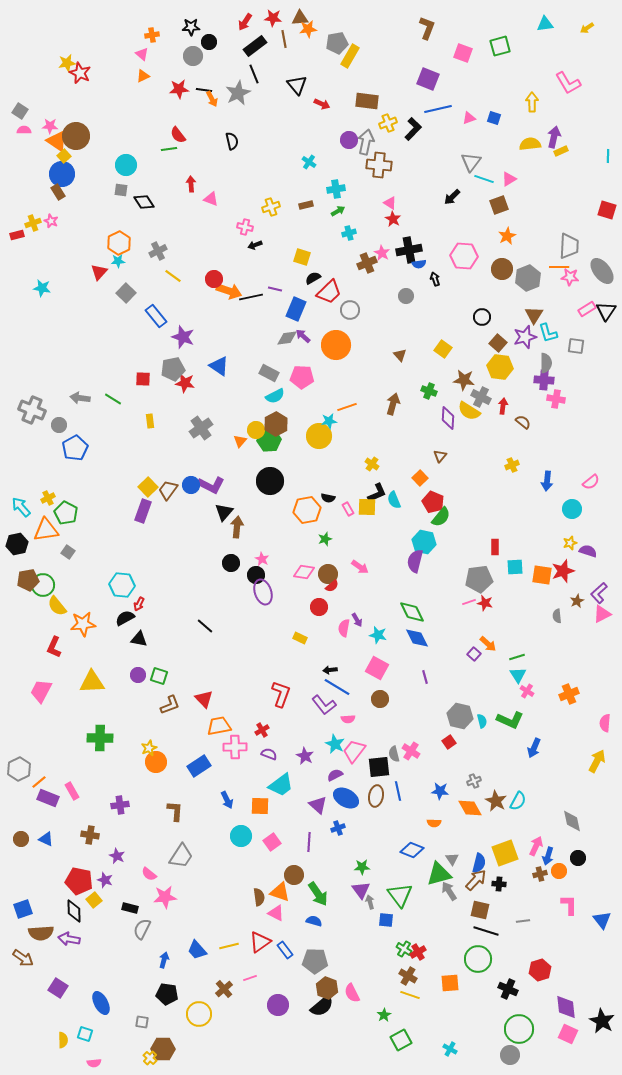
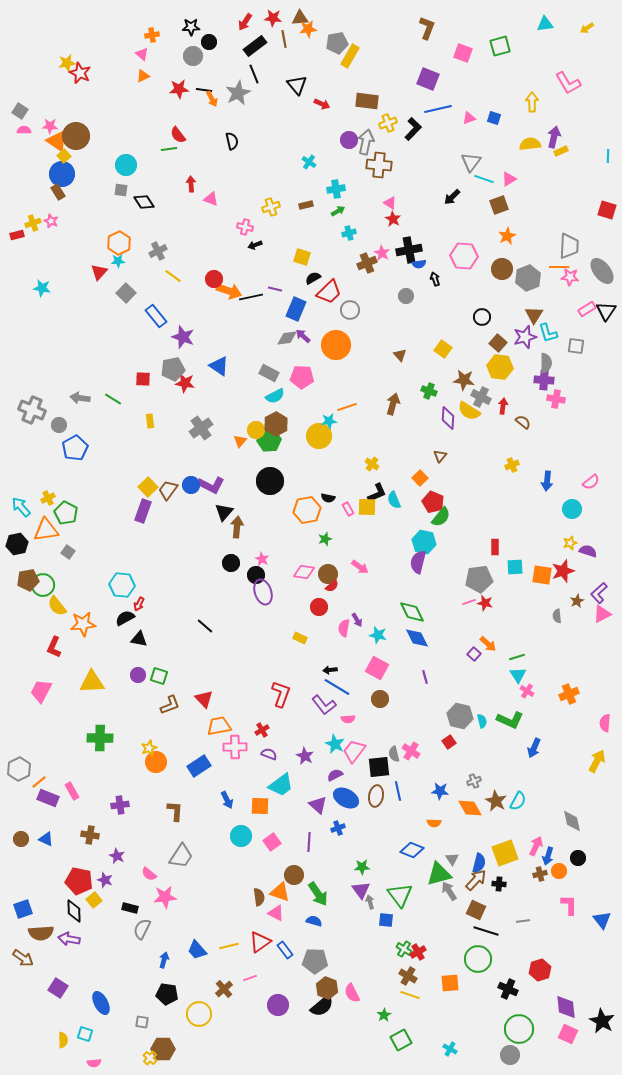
purple semicircle at (415, 561): moved 3 px right, 1 px down
brown square at (480, 910): moved 4 px left; rotated 12 degrees clockwise
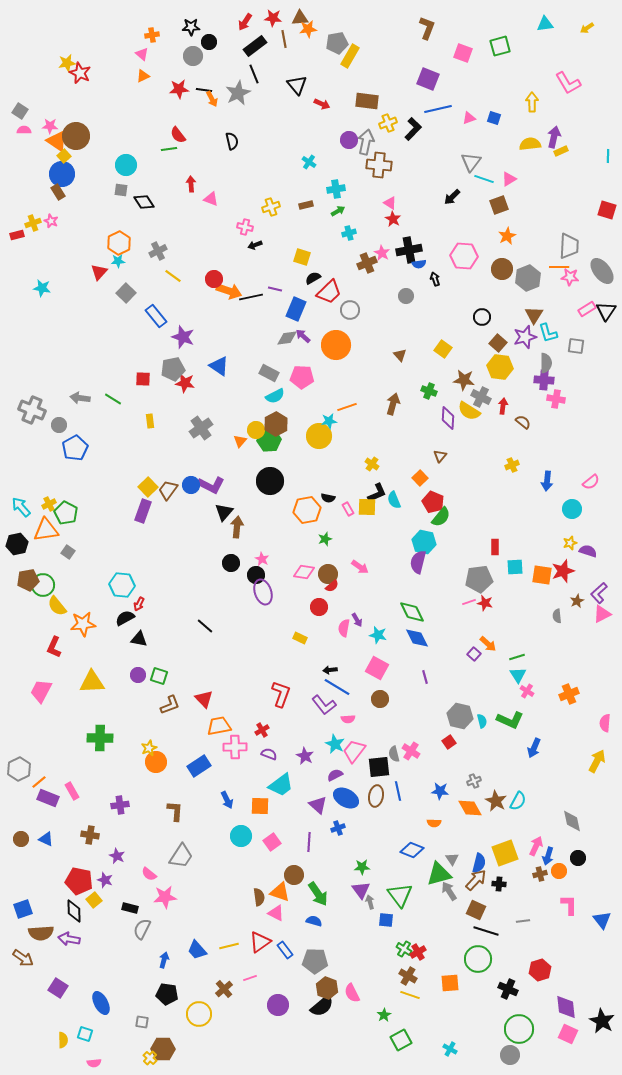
yellow cross at (48, 498): moved 1 px right, 6 px down
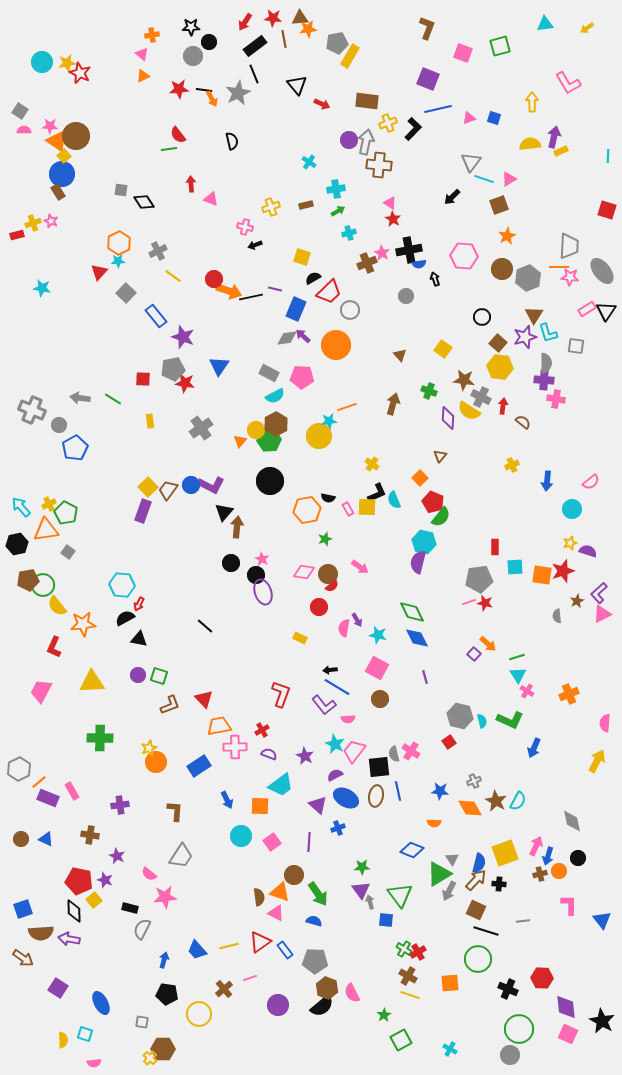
cyan circle at (126, 165): moved 84 px left, 103 px up
blue triangle at (219, 366): rotated 30 degrees clockwise
green triangle at (439, 874): rotated 16 degrees counterclockwise
gray arrow at (449, 891): rotated 120 degrees counterclockwise
red hexagon at (540, 970): moved 2 px right, 8 px down; rotated 20 degrees clockwise
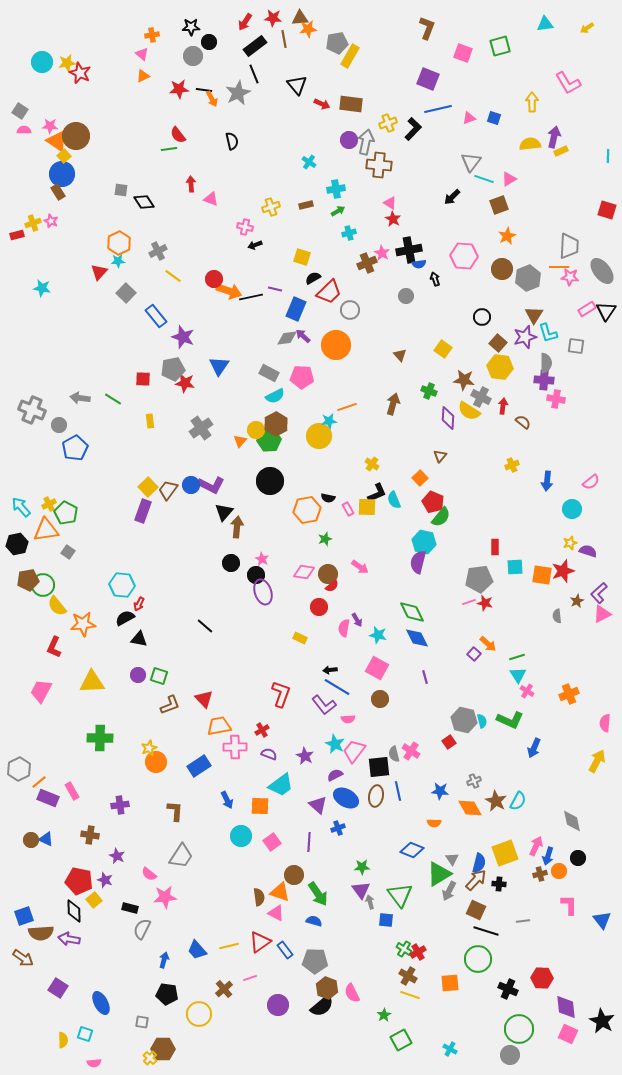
brown rectangle at (367, 101): moved 16 px left, 3 px down
gray hexagon at (460, 716): moved 4 px right, 4 px down
brown circle at (21, 839): moved 10 px right, 1 px down
blue square at (23, 909): moved 1 px right, 7 px down
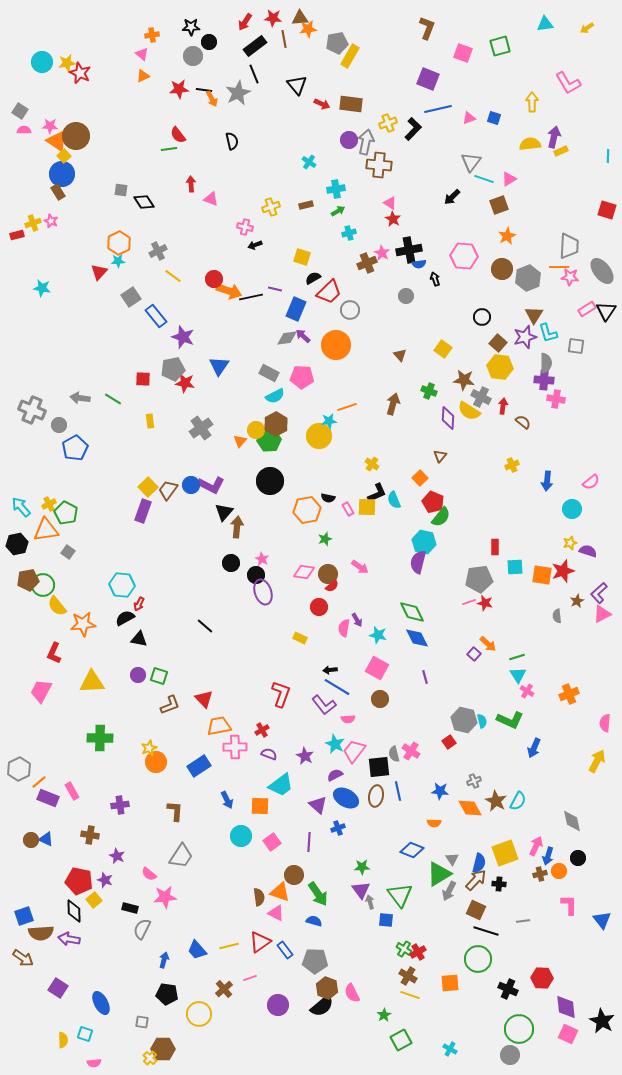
gray square at (126, 293): moved 5 px right, 4 px down; rotated 12 degrees clockwise
red L-shape at (54, 647): moved 6 px down
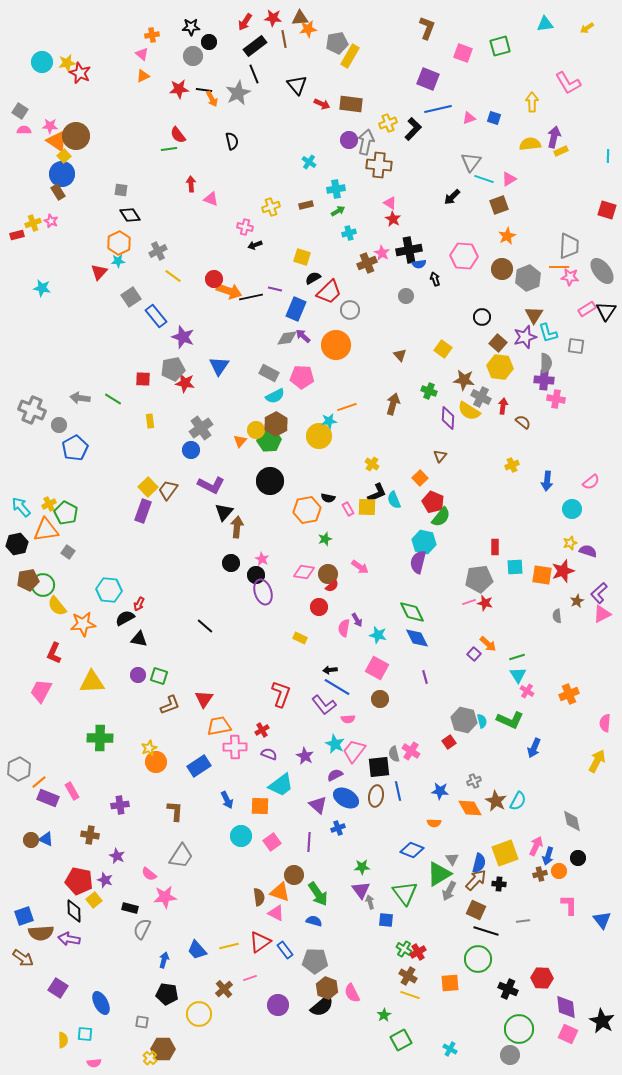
black diamond at (144, 202): moved 14 px left, 13 px down
blue circle at (191, 485): moved 35 px up
cyan hexagon at (122, 585): moved 13 px left, 5 px down
red triangle at (204, 699): rotated 18 degrees clockwise
green triangle at (400, 895): moved 5 px right, 2 px up
cyan square at (85, 1034): rotated 14 degrees counterclockwise
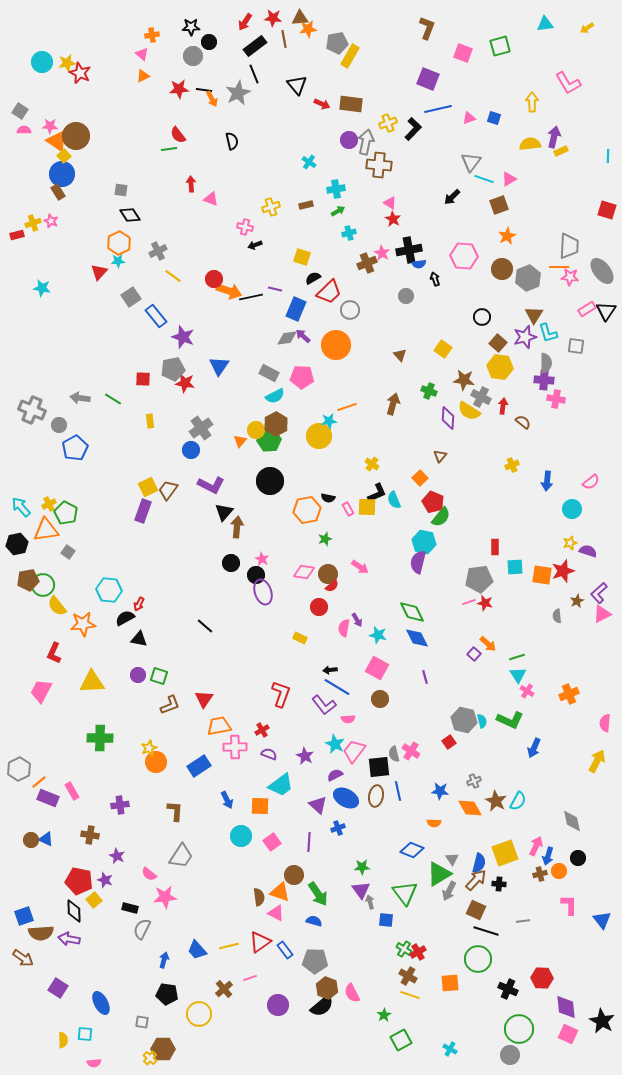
yellow square at (148, 487): rotated 18 degrees clockwise
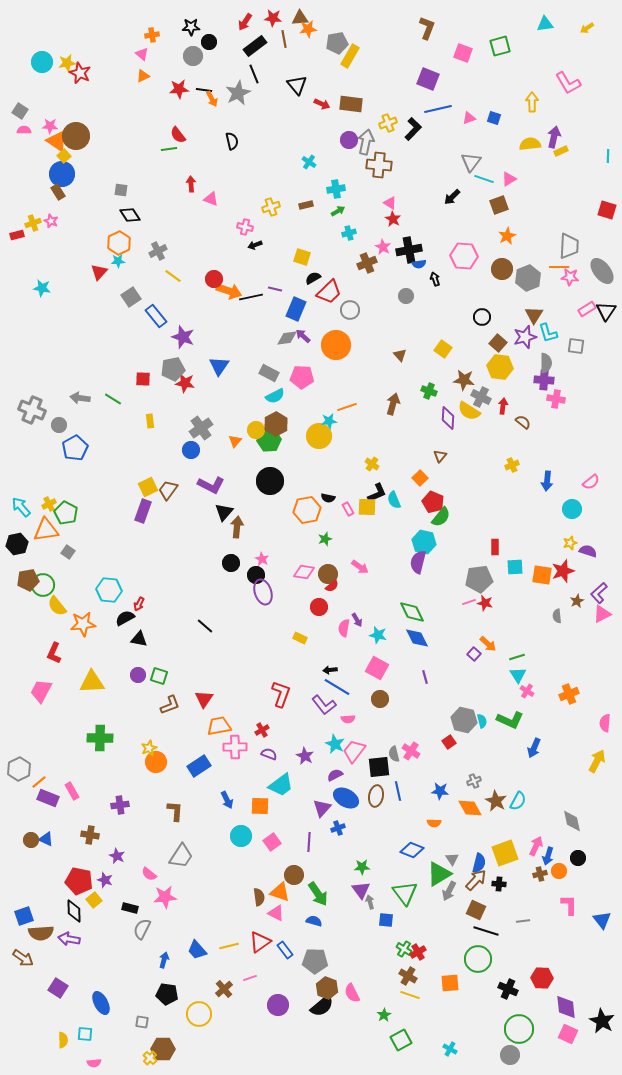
pink star at (382, 253): moved 1 px right, 6 px up
orange triangle at (240, 441): moved 5 px left
purple triangle at (318, 805): moved 4 px right, 3 px down; rotated 30 degrees clockwise
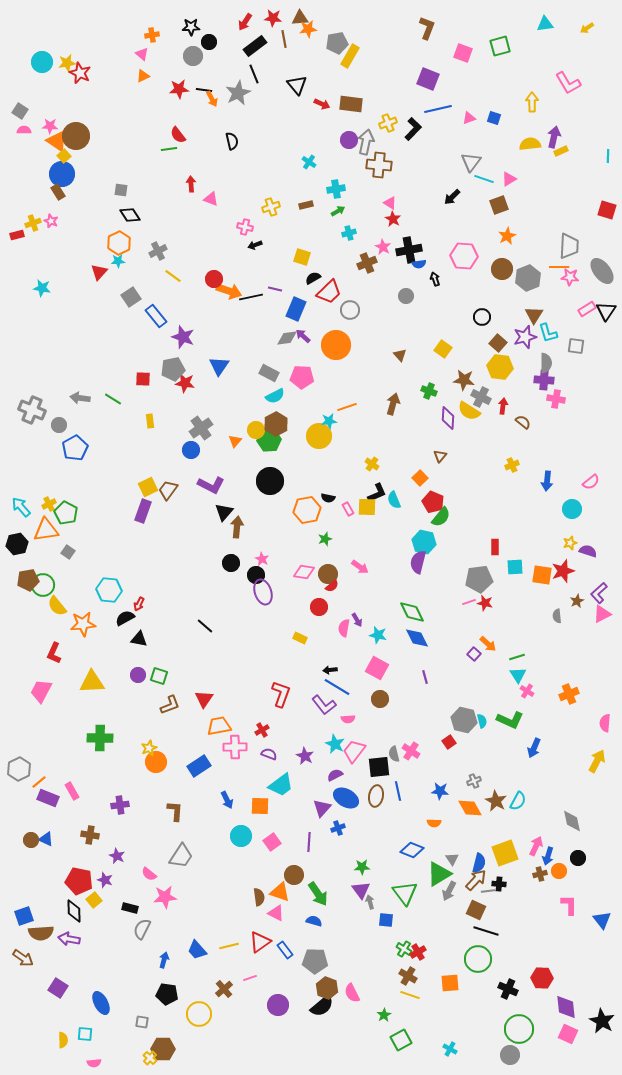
gray line at (523, 921): moved 35 px left, 30 px up
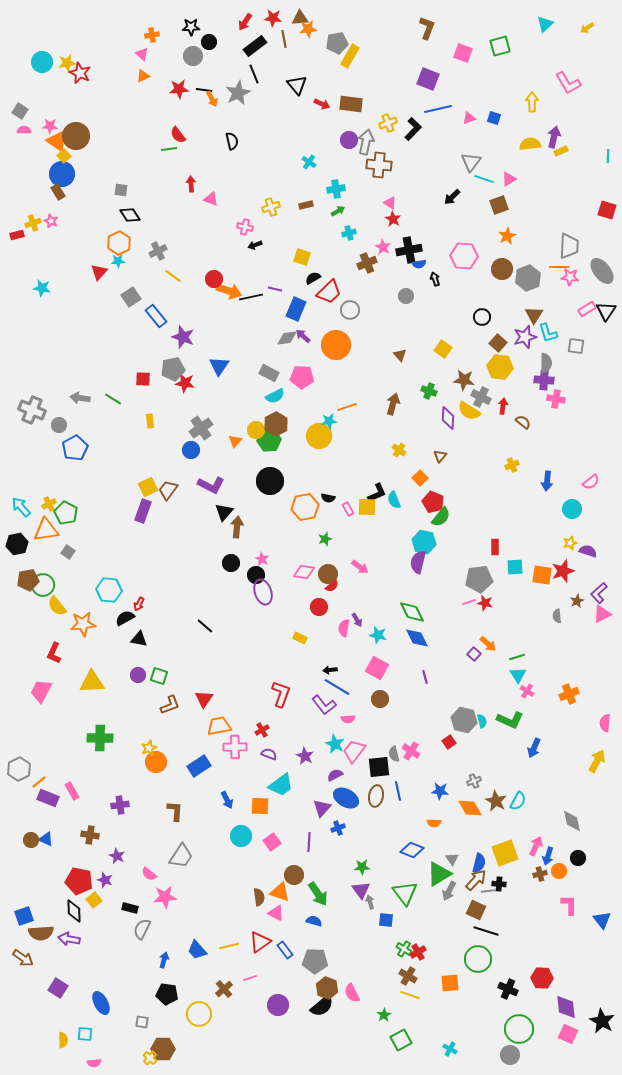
cyan triangle at (545, 24): rotated 36 degrees counterclockwise
yellow cross at (372, 464): moved 27 px right, 14 px up
orange hexagon at (307, 510): moved 2 px left, 3 px up
